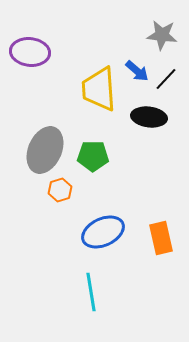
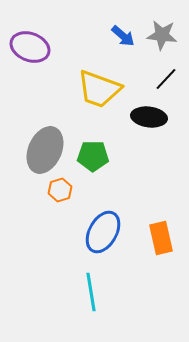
purple ellipse: moved 5 px up; rotated 15 degrees clockwise
blue arrow: moved 14 px left, 35 px up
yellow trapezoid: rotated 66 degrees counterclockwise
blue ellipse: rotated 36 degrees counterclockwise
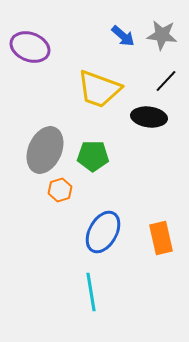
black line: moved 2 px down
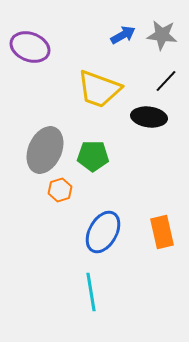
blue arrow: moved 1 px up; rotated 70 degrees counterclockwise
orange rectangle: moved 1 px right, 6 px up
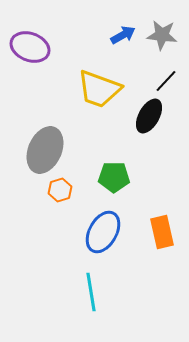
black ellipse: moved 1 px up; rotated 68 degrees counterclockwise
green pentagon: moved 21 px right, 21 px down
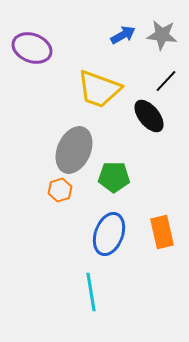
purple ellipse: moved 2 px right, 1 px down
black ellipse: rotated 68 degrees counterclockwise
gray ellipse: moved 29 px right
blue ellipse: moved 6 px right, 2 px down; rotated 9 degrees counterclockwise
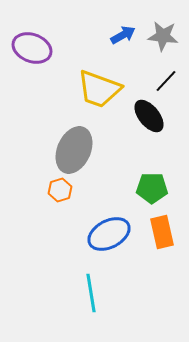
gray star: moved 1 px right, 1 px down
green pentagon: moved 38 px right, 11 px down
blue ellipse: rotated 42 degrees clockwise
cyan line: moved 1 px down
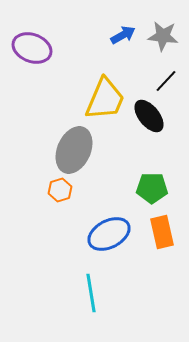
yellow trapezoid: moved 6 px right, 10 px down; rotated 87 degrees counterclockwise
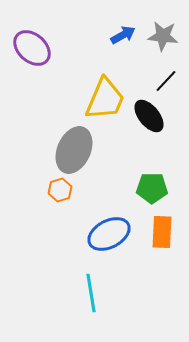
purple ellipse: rotated 21 degrees clockwise
orange rectangle: rotated 16 degrees clockwise
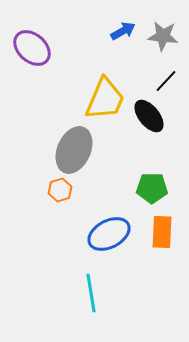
blue arrow: moved 4 px up
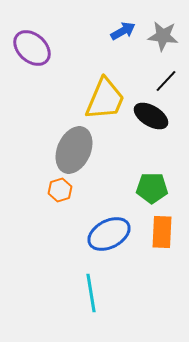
black ellipse: moved 2 px right; rotated 20 degrees counterclockwise
